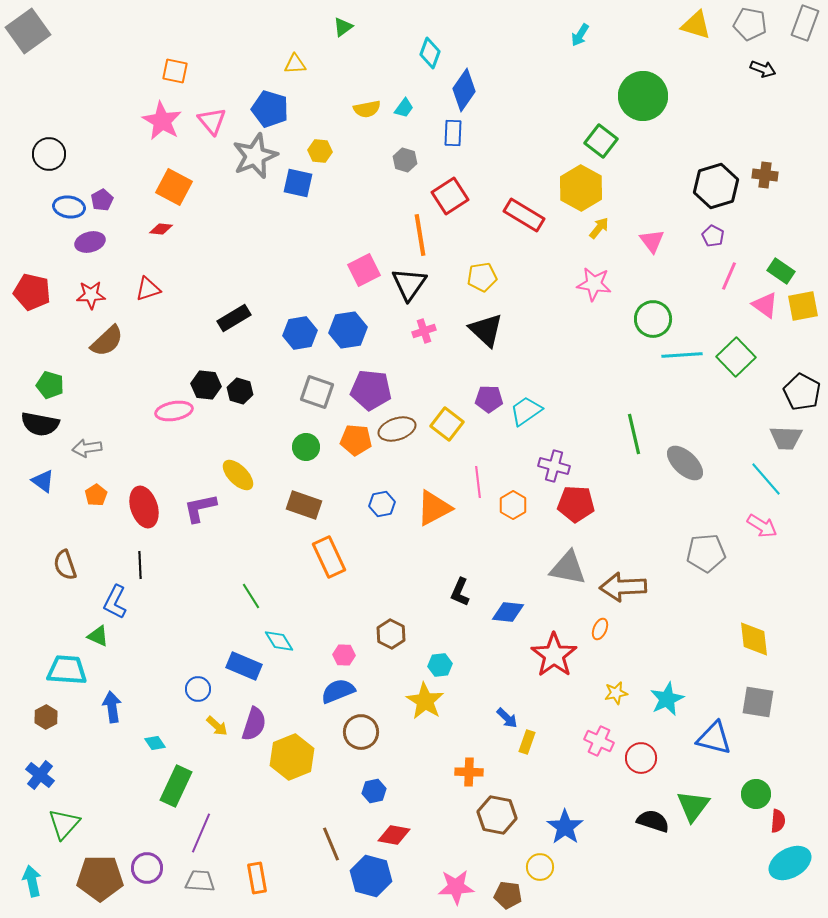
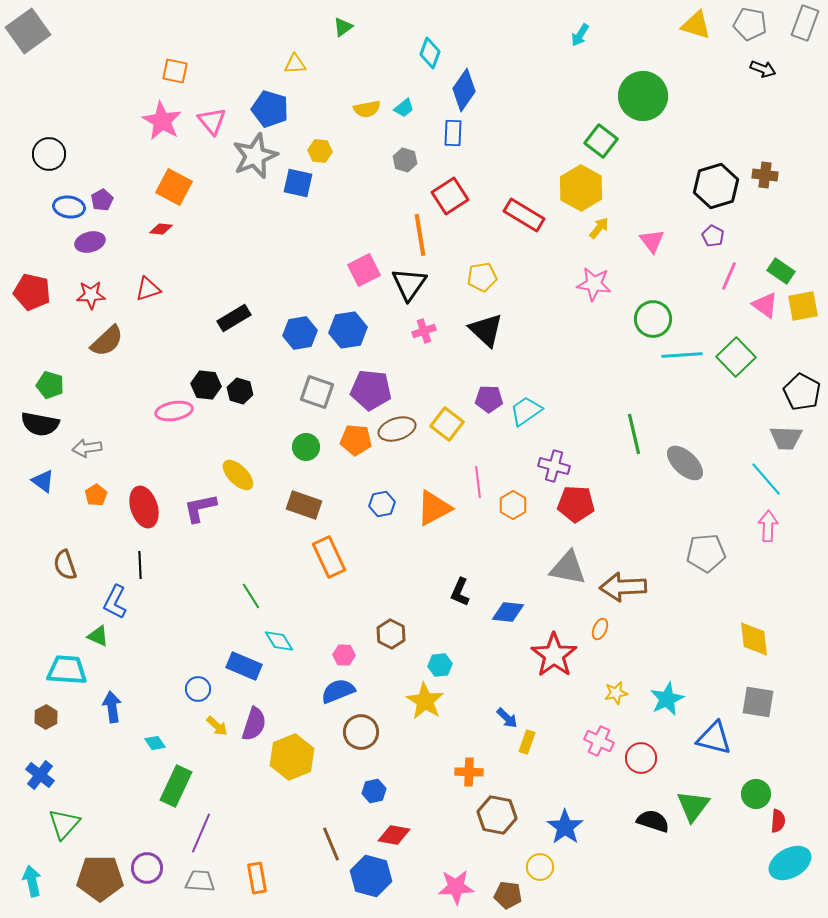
cyan trapezoid at (404, 108): rotated 15 degrees clockwise
pink arrow at (762, 526): moved 6 px right; rotated 120 degrees counterclockwise
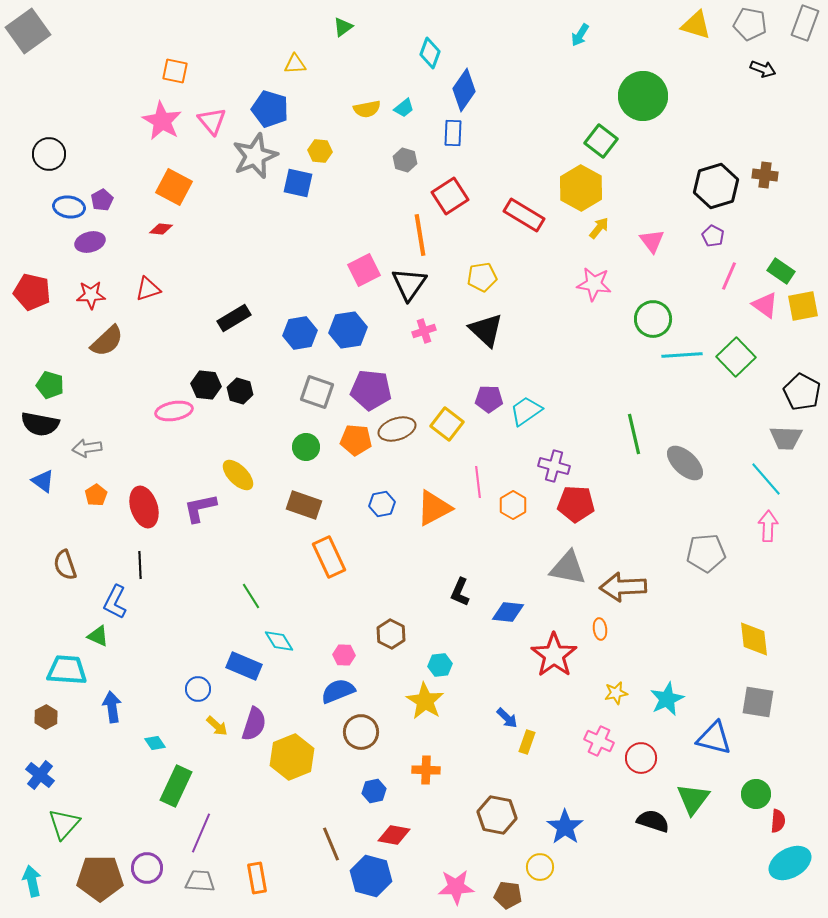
orange ellipse at (600, 629): rotated 30 degrees counterclockwise
orange cross at (469, 772): moved 43 px left, 2 px up
green triangle at (693, 806): moved 7 px up
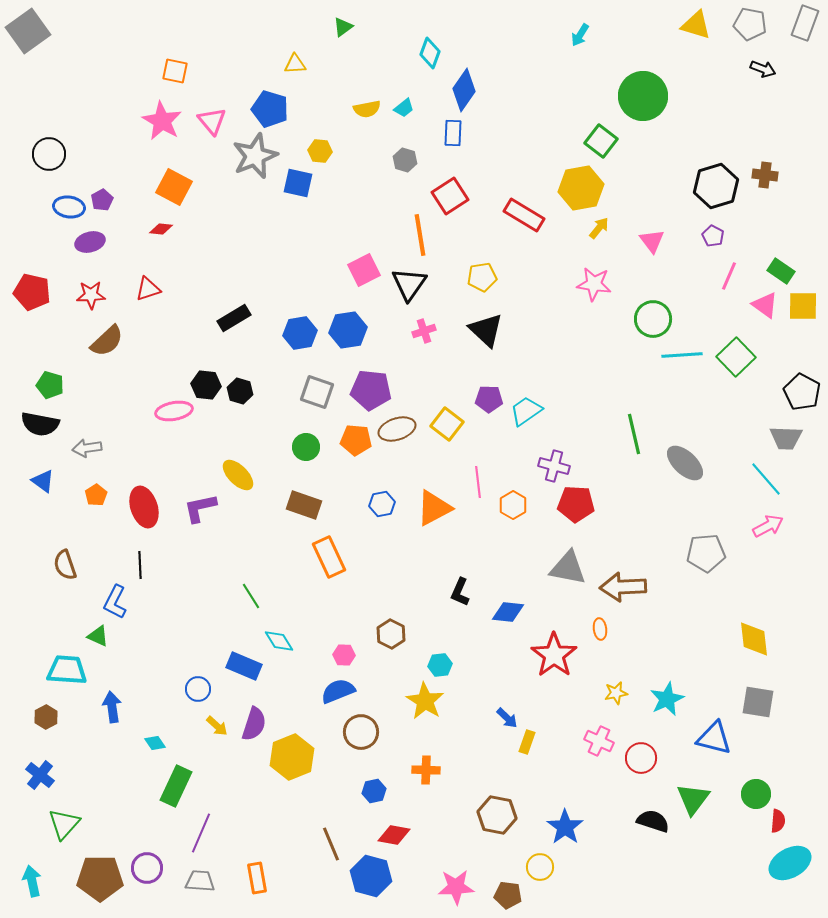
yellow hexagon at (581, 188): rotated 21 degrees clockwise
yellow square at (803, 306): rotated 12 degrees clockwise
pink arrow at (768, 526): rotated 60 degrees clockwise
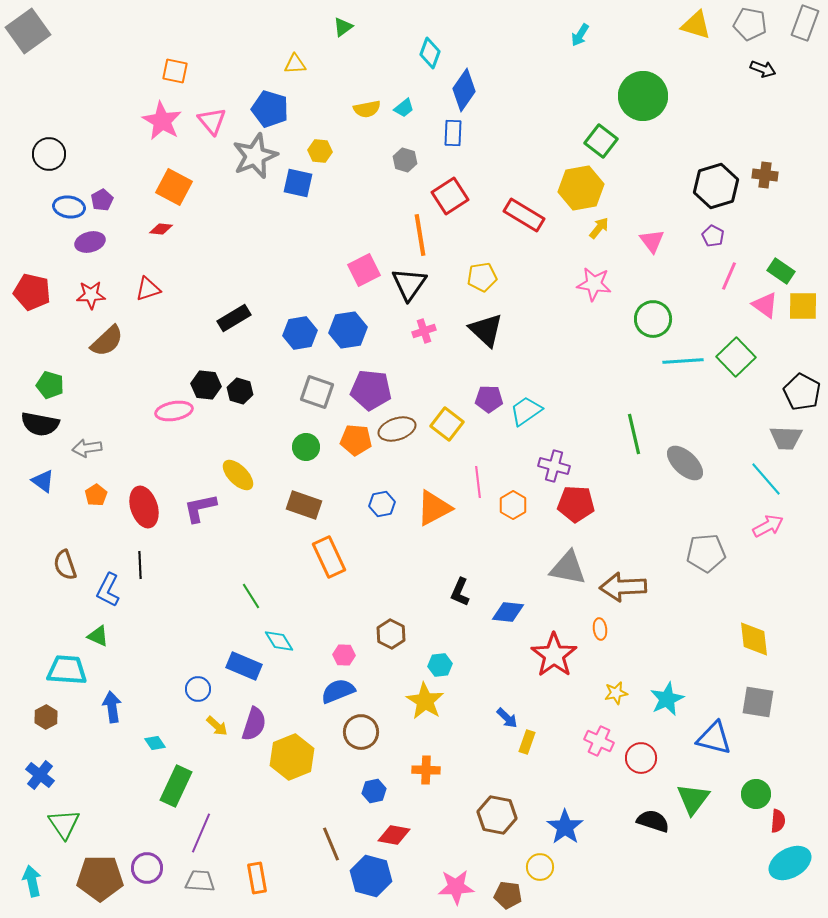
cyan line at (682, 355): moved 1 px right, 6 px down
blue L-shape at (115, 602): moved 7 px left, 12 px up
green triangle at (64, 824): rotated 16 degrees counterclockwise
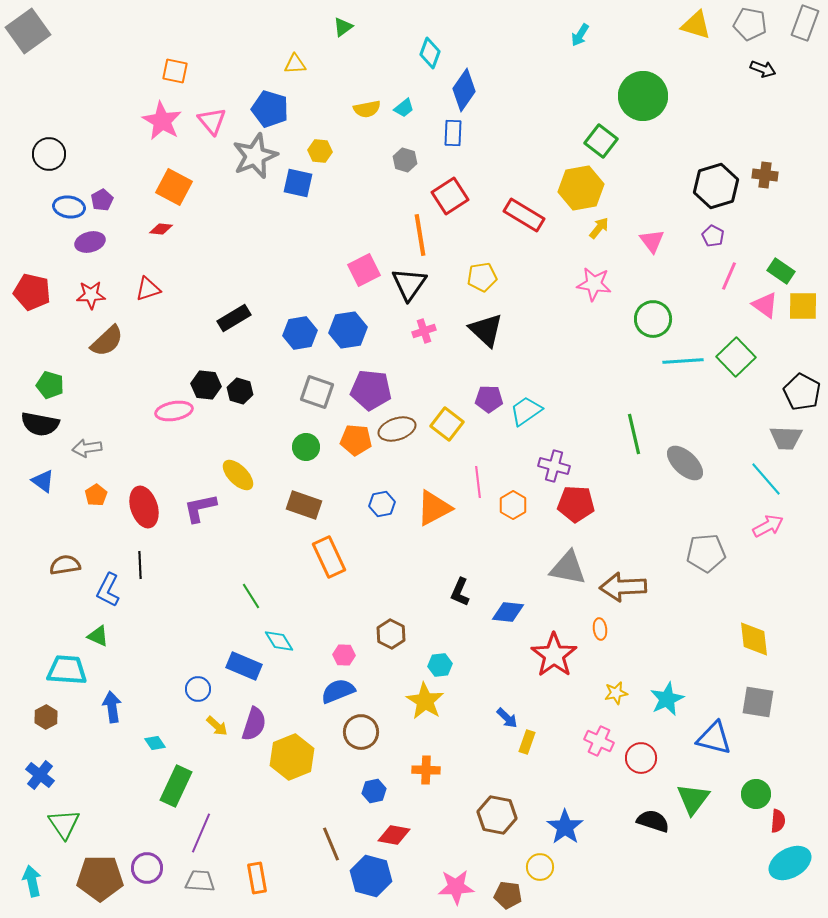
brown semicircle at (65, 565): rotated 100 degrees clockwise
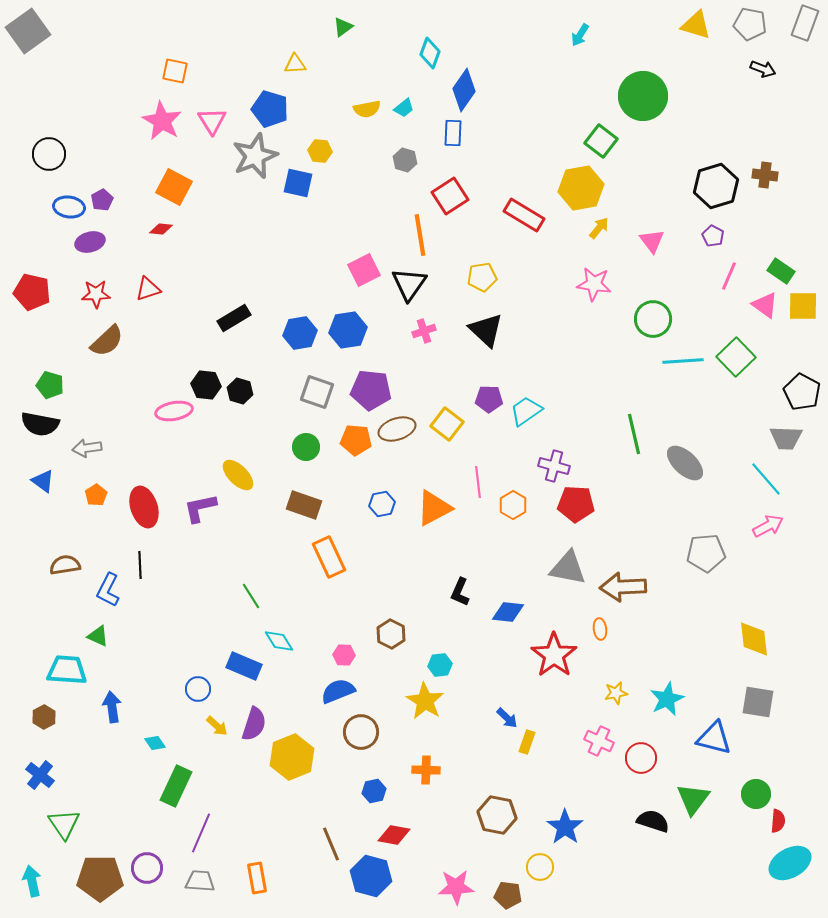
pink triangle at (212, 121): rotated 8 degrees clockwise
red star at (91, 295): moved 5 px right, 1 px up
brown hexagon at (46, 717): moved 2 px left
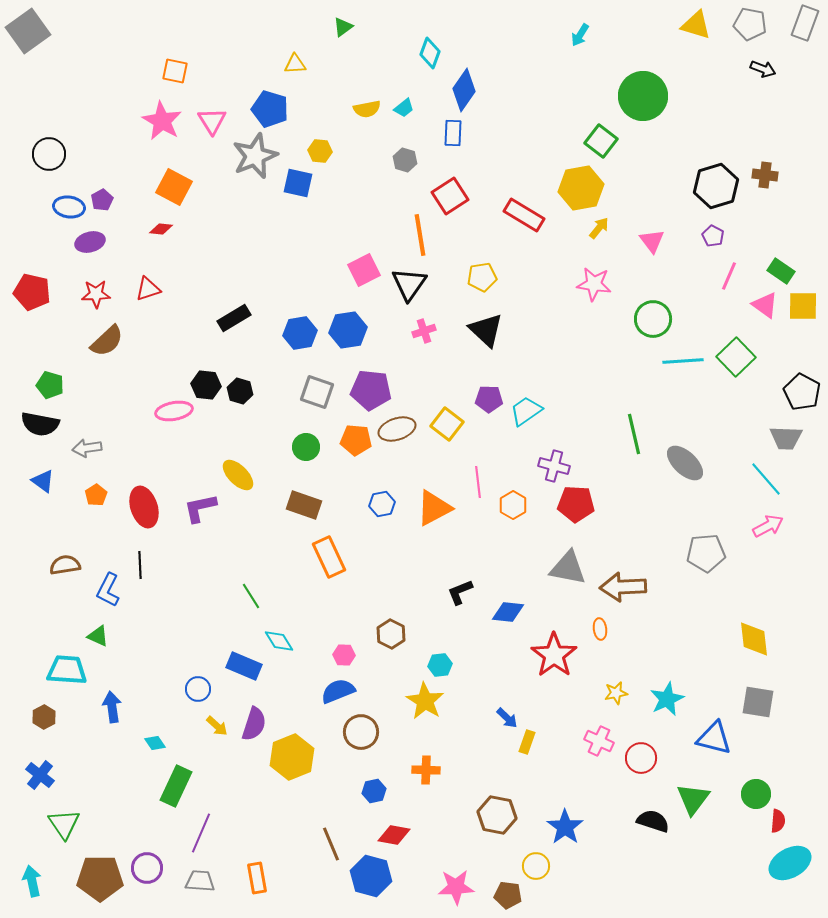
black L-shape at (460, 592): rotated 44 degrees clockwise
yellow circle at (540, 867): moved 4 px left, 1 px up
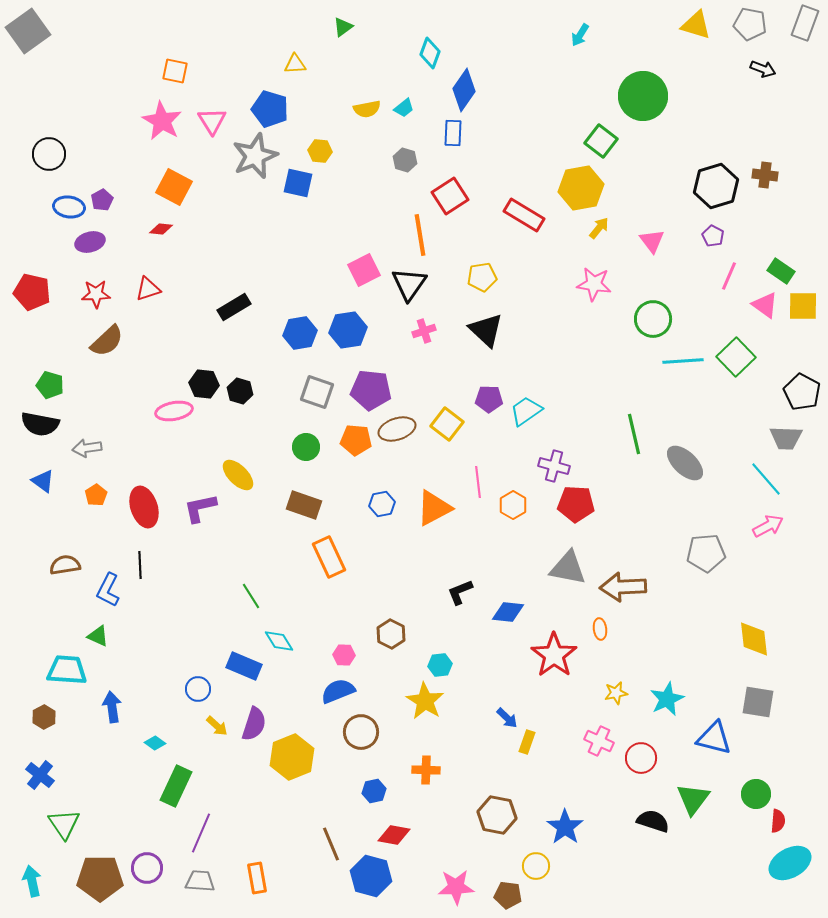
black rectangle at (234, 318): moved 11 px up
black hexagon at (206, 385): moved 2 px left, 1 px up
cyan diamond at (155, 743): rotated 20 degrees counterclockwise
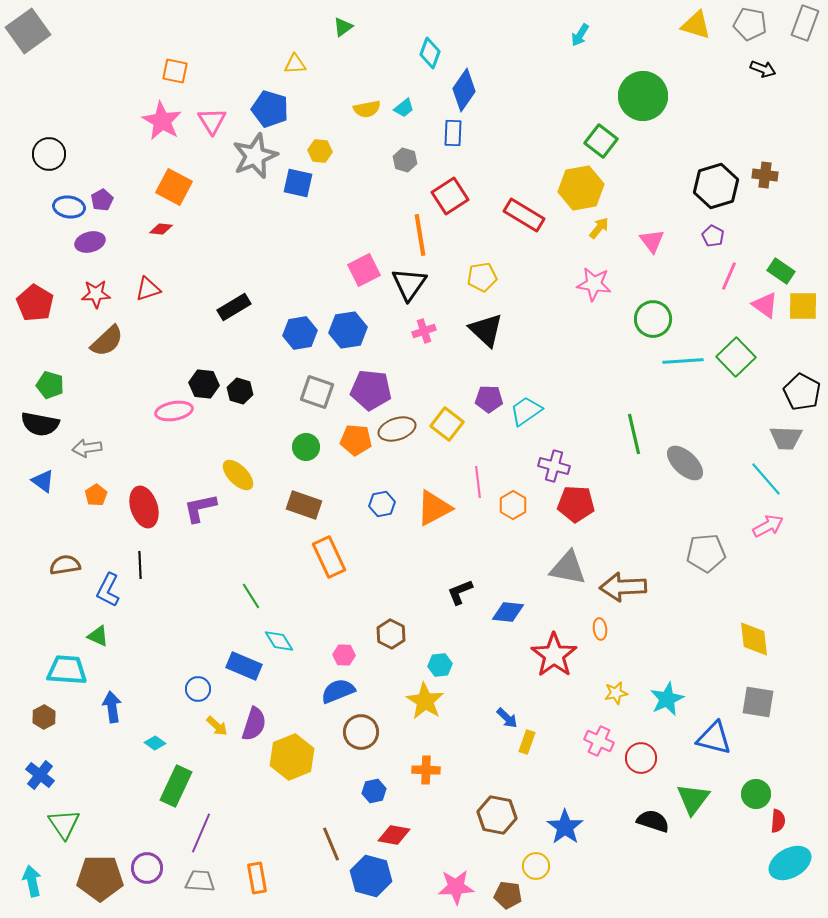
red pentagon at (32, 292): moved 3 px right, 11 px down; rotated 18 degrees clockwise
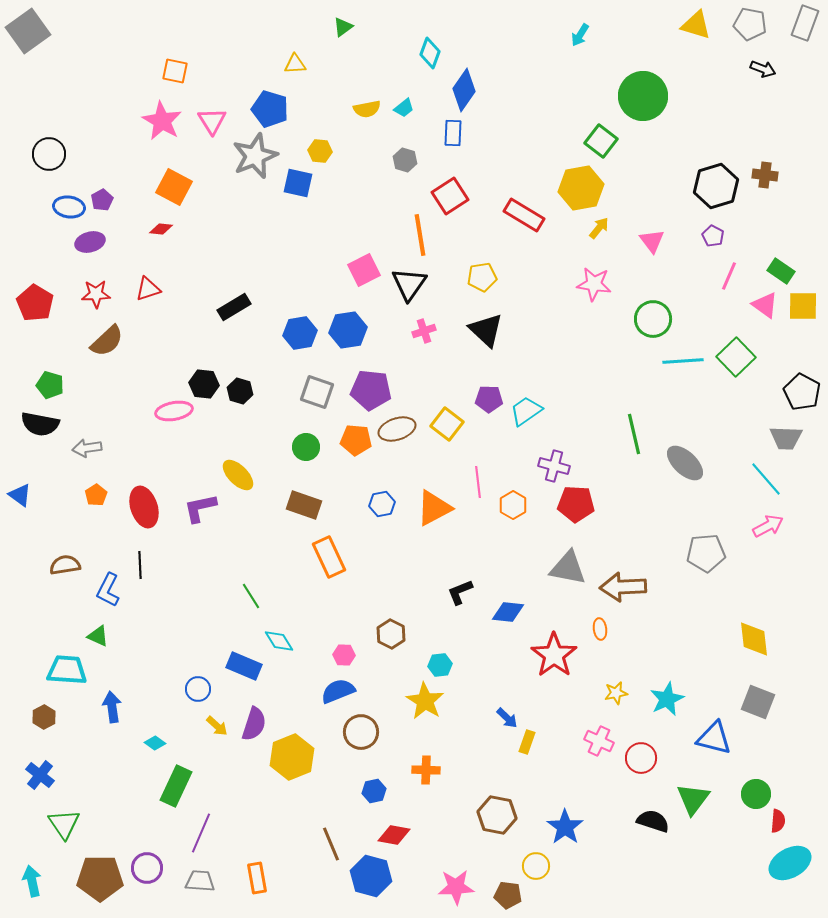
blue triangle at (43, 481): moved 23 px left, 14 px down
gray square at (758, 702): rotated 12 degrees clockwise
